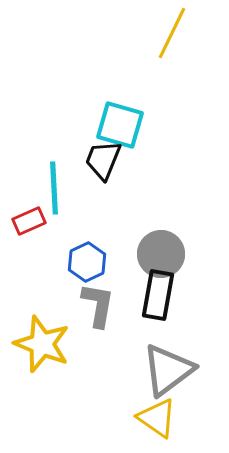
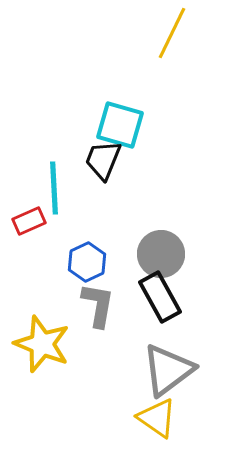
black rectangle: moved 2 px right, 2 px down; rotated 39 degrees counterclockwise
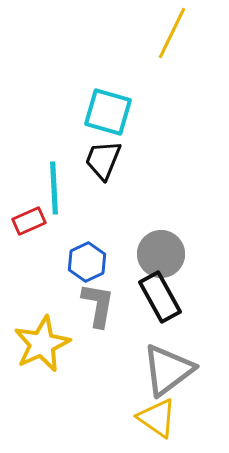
cyan square: moved 12 px left, 13 px up
yellow star: rotated 26 degrees clockwise
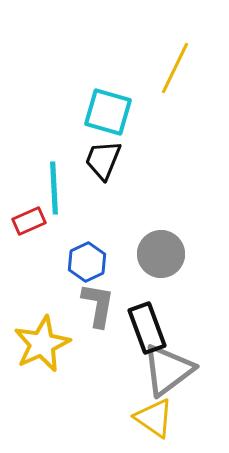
yellow line: moved 3 px right, 35 px down
black rectangle: moved 13 px left, 31 px down; rotated 9 degrees clockwise
yellow triangle: moved 3 px left
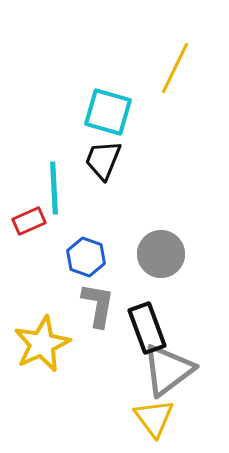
blue hexagon: moved 1 px left, 5 px up; rotated 15 degrees counterclockwise
yellow triangle: rotated 18 degrees clockwise
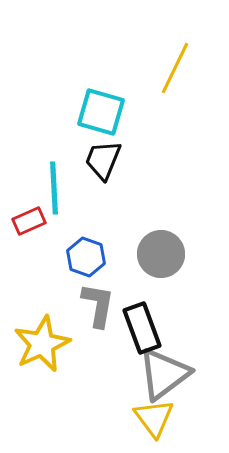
cyan square: moved 7 px left
black rectangle: moved 5 px left
gray triangle: moved 4 px left, 4 px down
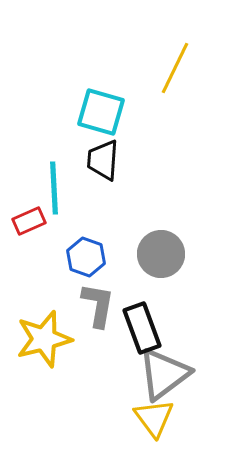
black trapezoid: rotated 18 degrees counterclockwise
yellow star: moved 2 px right, 5 px up; rotated 10 degrees clockwise
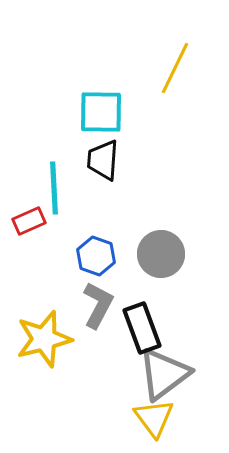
cyan square: rotated 15 degrees counterclockwise
blue hexagon: moved 10 px right, 1 px up
gray L-shape: rotated 18 degrees clockwise
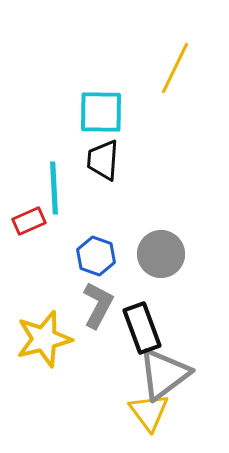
yellow triangle: moved 5 px left, 6 px up
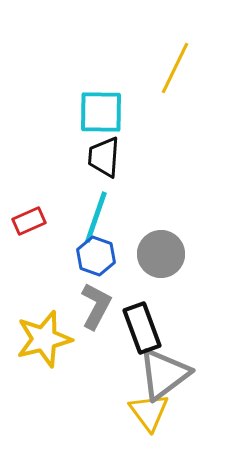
black trapezoid: moved 1 px right, 3 px up
cyan line: moved 42 px right, 29 px down; rotated 22 degrees clockwise
gray L-shape: moved 2 px left, 1 px down
